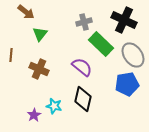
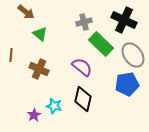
green triangle: rotated 28 degrees counterclockwise
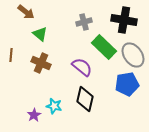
black cross: rotated 15 degrees counterclockwise
green rectangle: moved 3 px right, 3 px down
brown cross: moved 2 px right, 6 px up
black diamond: moved 2 px right
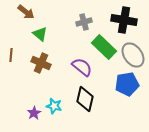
purple star: moved 2 px up
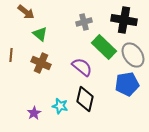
cyan star: moved 6 px right
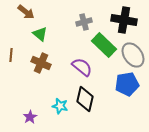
green rectangle: moved 2 px up
purple star: moved 4 px left, 4 px down
